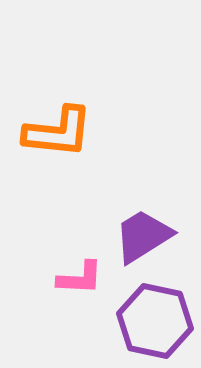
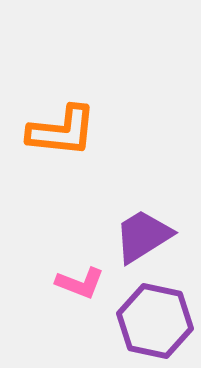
orange L-shape: moved 4 px right, 1 px up
pink L-shape: moved 5 px down; rotated 18 degrees clockwise
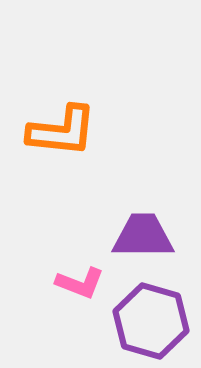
purple trapezoid: rotated 32 degrees clockwise
purple hexagon: moved 4 px left; rotated 4 degrees clockwise
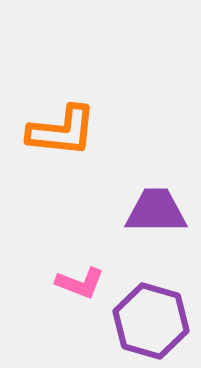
purple trapezoid: moved 13 px right, 25 px up
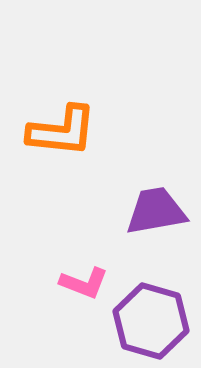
purple trapezoid: rotated 10 degrees counterclockwise
pink L-shape: moved 4 px right
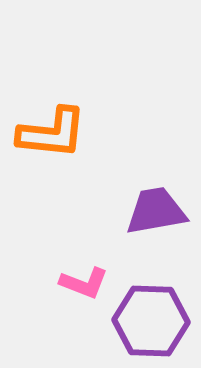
orange L-shape: moved 10 px left, 2 px down
purple hexagon: rotated 14 degrees counterclockwise
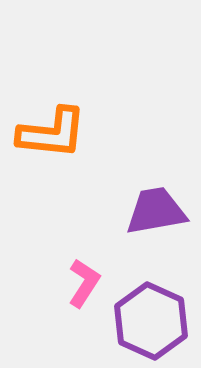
pink L-shape: rotated 78 degrees counterclockwise
purple hexagon: rotated 22 degrees clockwise
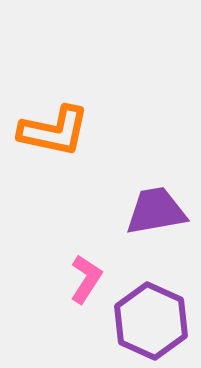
orange L-shape: moved 2 px right, 2 px up; rotated 6 degrees clockwise
pink L-shape: moved 2 px right, 4 px up
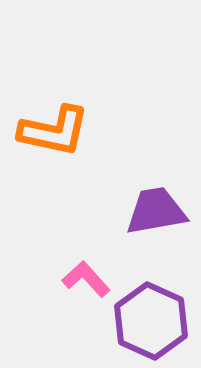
pink L-shape: rotated 75 degrees counterclockwise
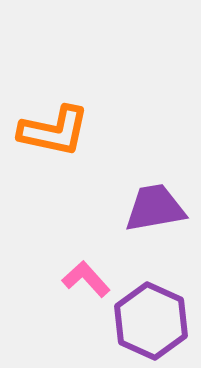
purple trapezoid: moved 1 px left, 3 px up
